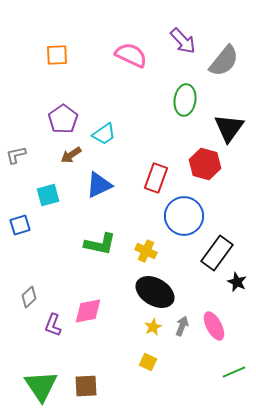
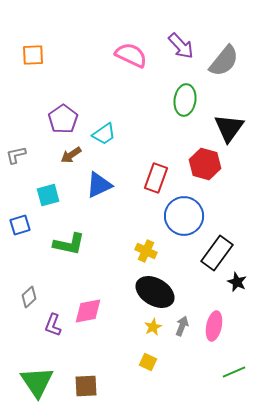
purple arrow: moved 2 px left, 5 px down
orange square: moved 24 px left
green L-shape: moved 31 px left
pink ellipse: rotated 40 degrees clockwise
green triangle: moved 4 px left, 4 px up
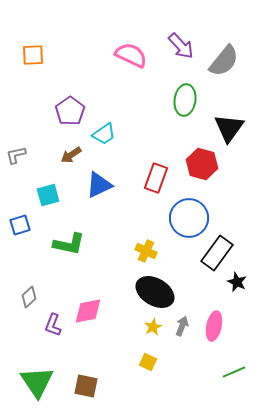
purple pentagon: moved 7 px right, 8 px up
red hexagon: moved 3 px left
blue circle: moved 5 px right, 2 px down
brown square: rotated 15 degrees clockwise
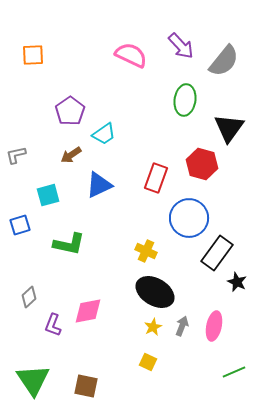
green triangle: moved 4 px left, 2 px up
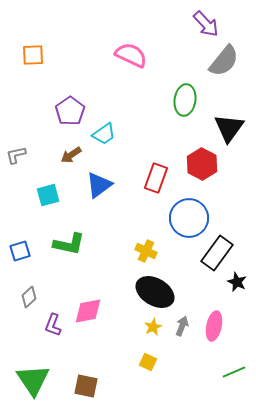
purple arrow: moved 25 px right, 22 px up
red hexagon: rotated 12 degrees clockwise
blue triangle: rotated 12 degrees counterclockwise
blue square: moved 26 px down
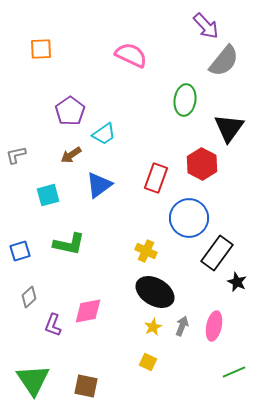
purple arrow: moved 2 px down
orange square: moved 8 px right, 6 px up
